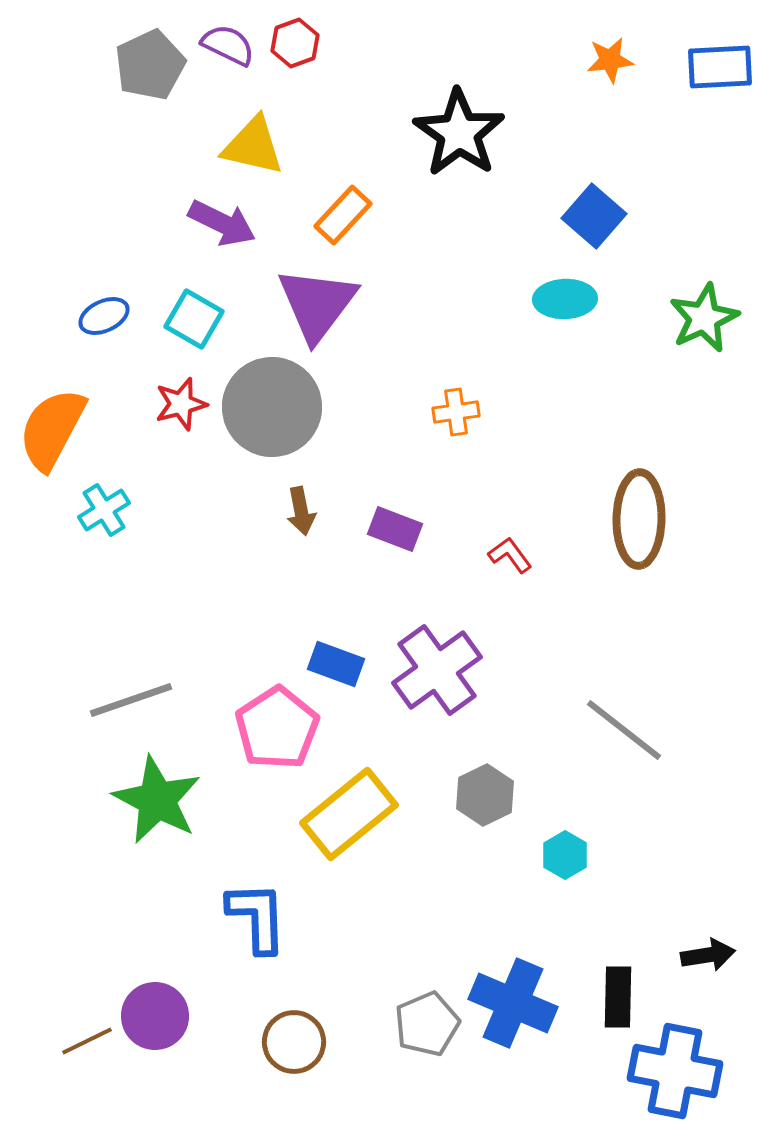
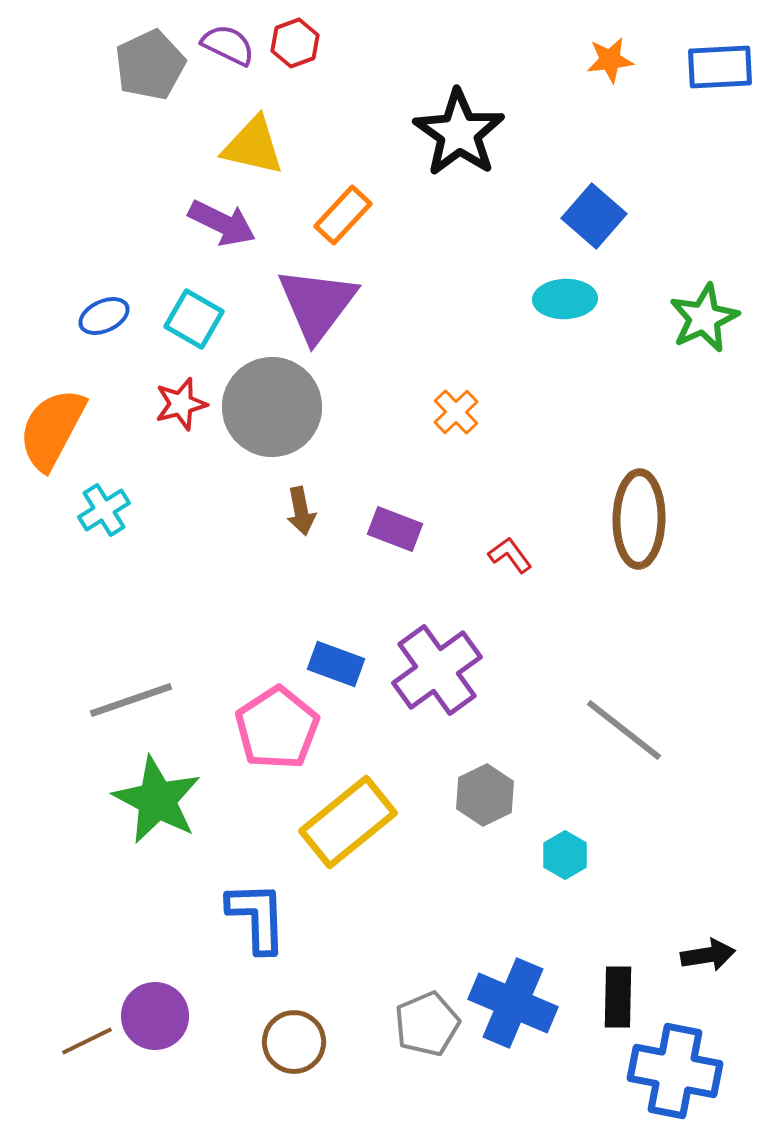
orange cross at (456, 412): rotated 36 degrees counterclockwise
yellow rectangle at (349, 814): moved 1 px left, 8 px down
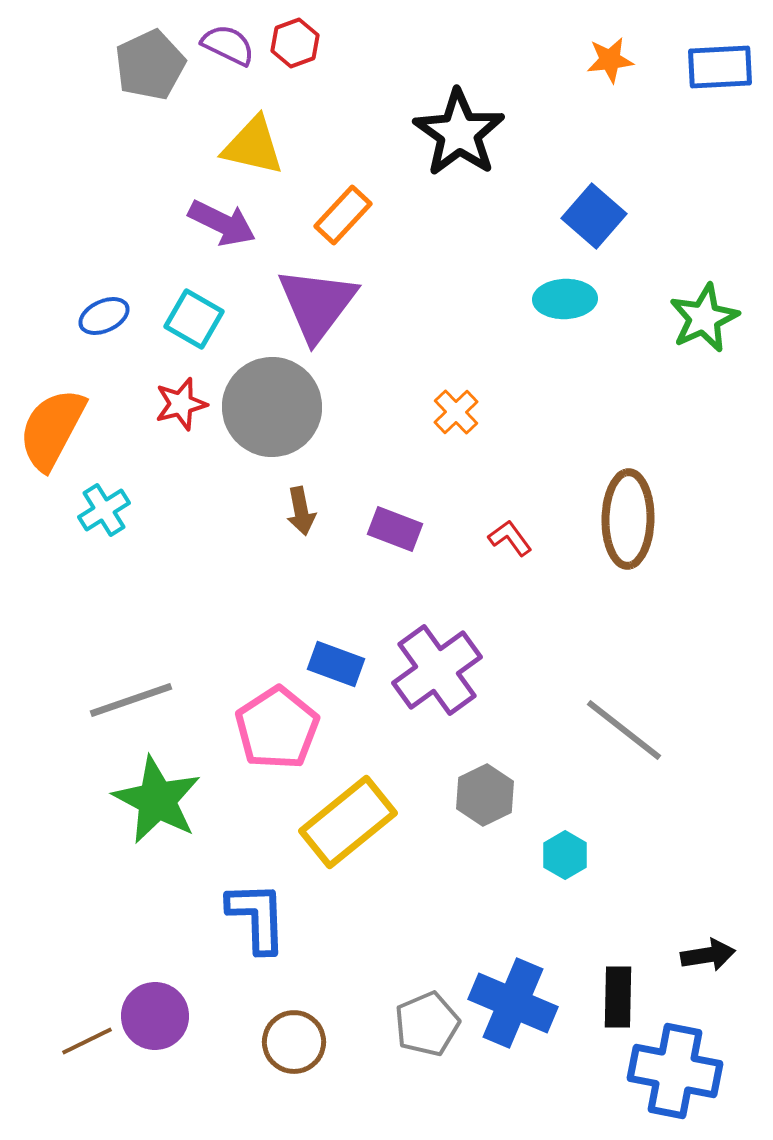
brown ellipse at (639, 519): moved 11 px left
red L-shape at (510, 555): moved 17 px up
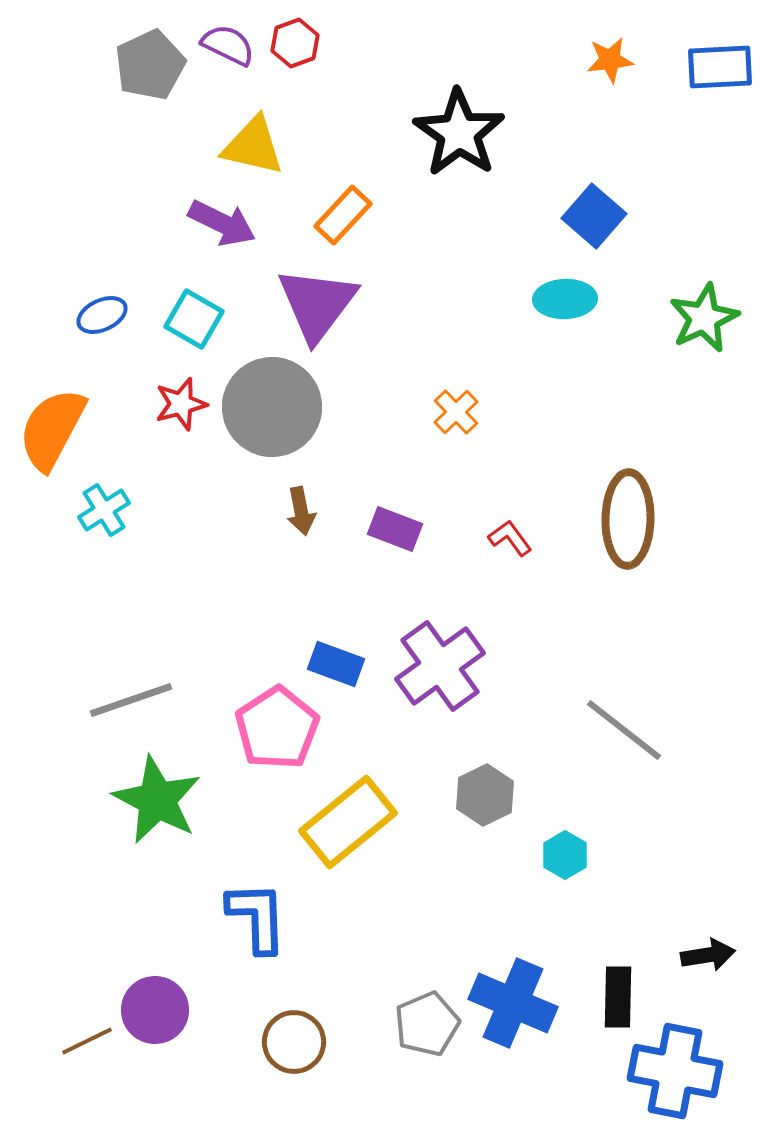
blue ellipse at (104, 316): moved 2 px left, 1 px up
purple cross at (437, 670): moved 3 px right, 4 px up
purple circle at (155, 1016): moved 6 px up
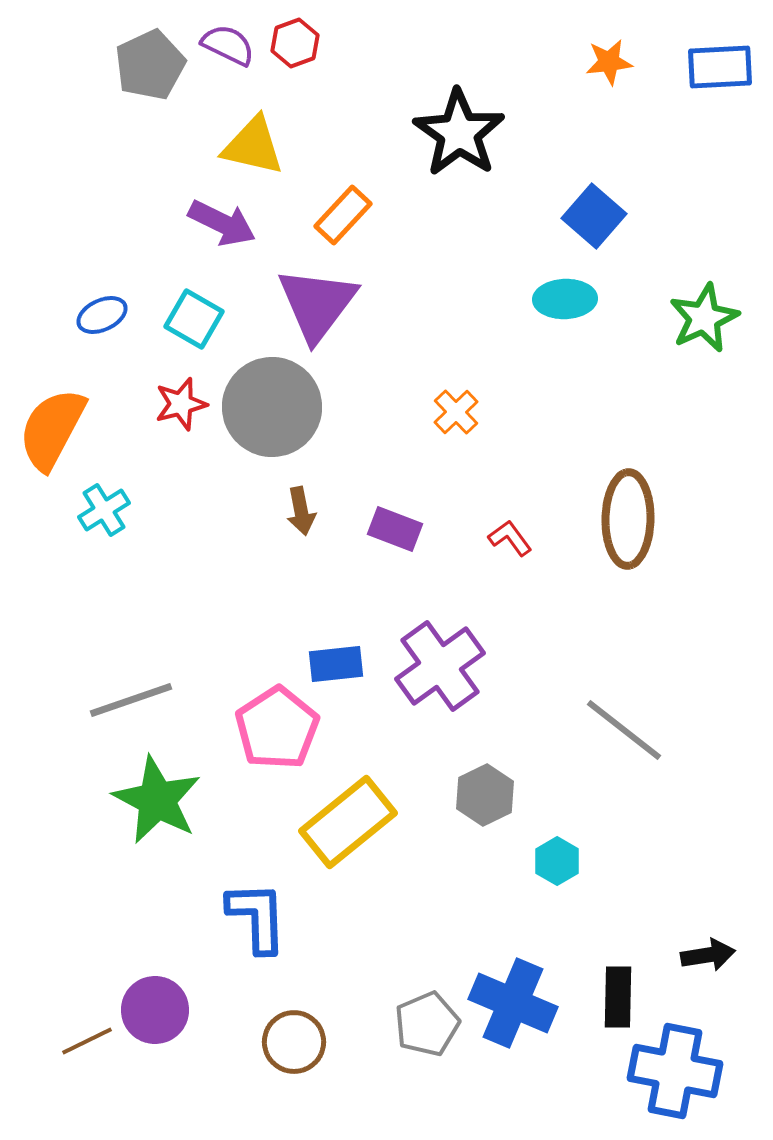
orange star at (610, 60): moved 1 px left, 2 px down
blue rectangle at (336, 664): rotated 26 degrees counterclockwise
cyan hexagon at (565, 855): moved 8 px left, 6 px down
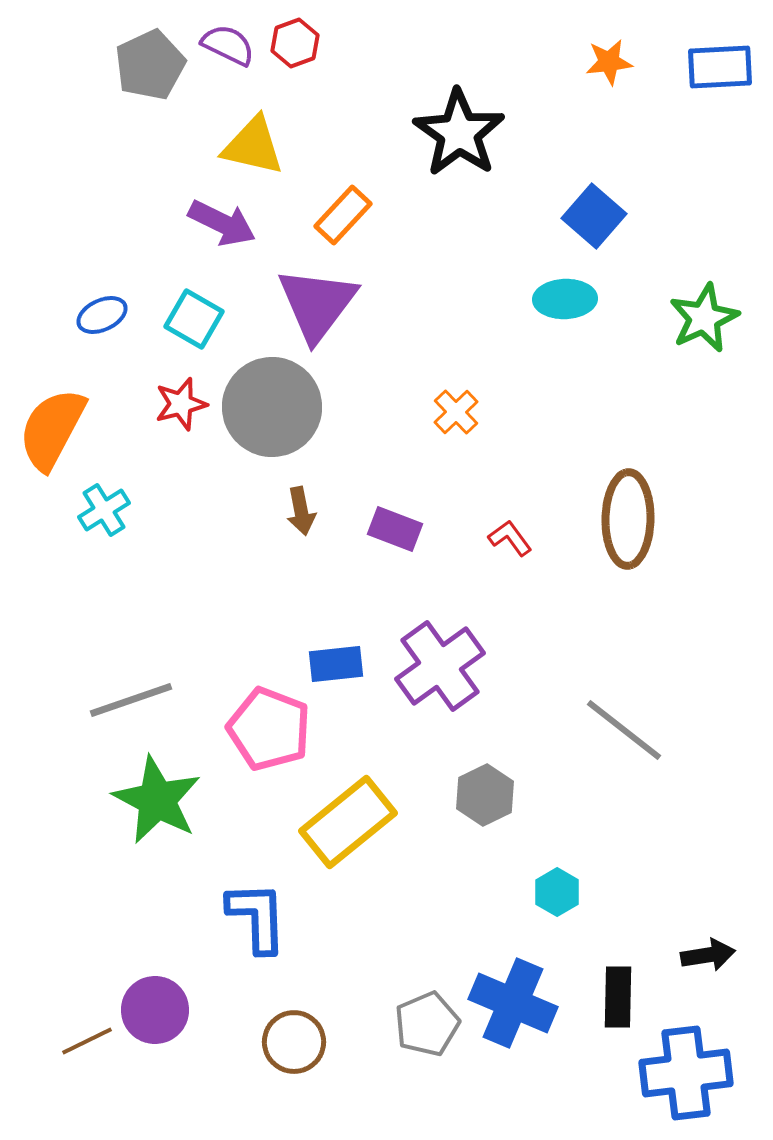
pink pentagon at (277, 728): moved 8 px left, 1 px down; rotated 18 degrees counterclockwise
cyan hexagon at (557, 861): moved 31 px down
blue cross at (675, 1071): moved 11 px right, 2 px down; rotated 18 degrees counterclockwise
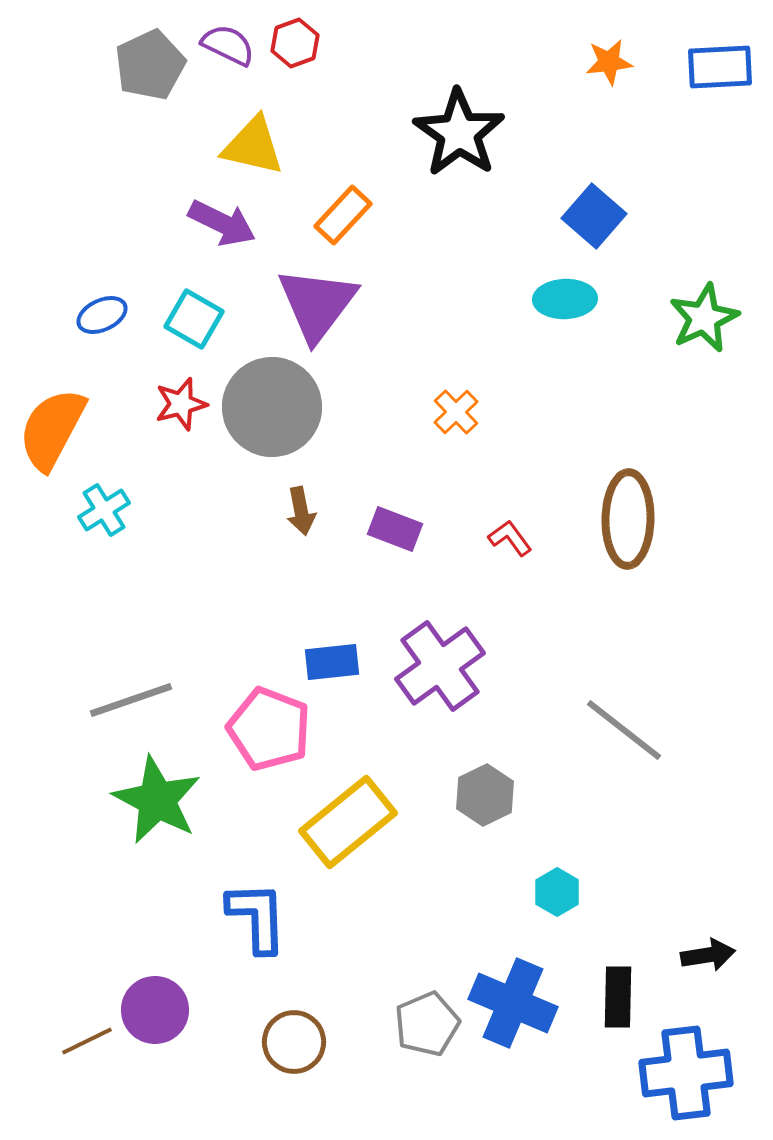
blue rectangle at (336, 664): moved 4 px left, 2 px up
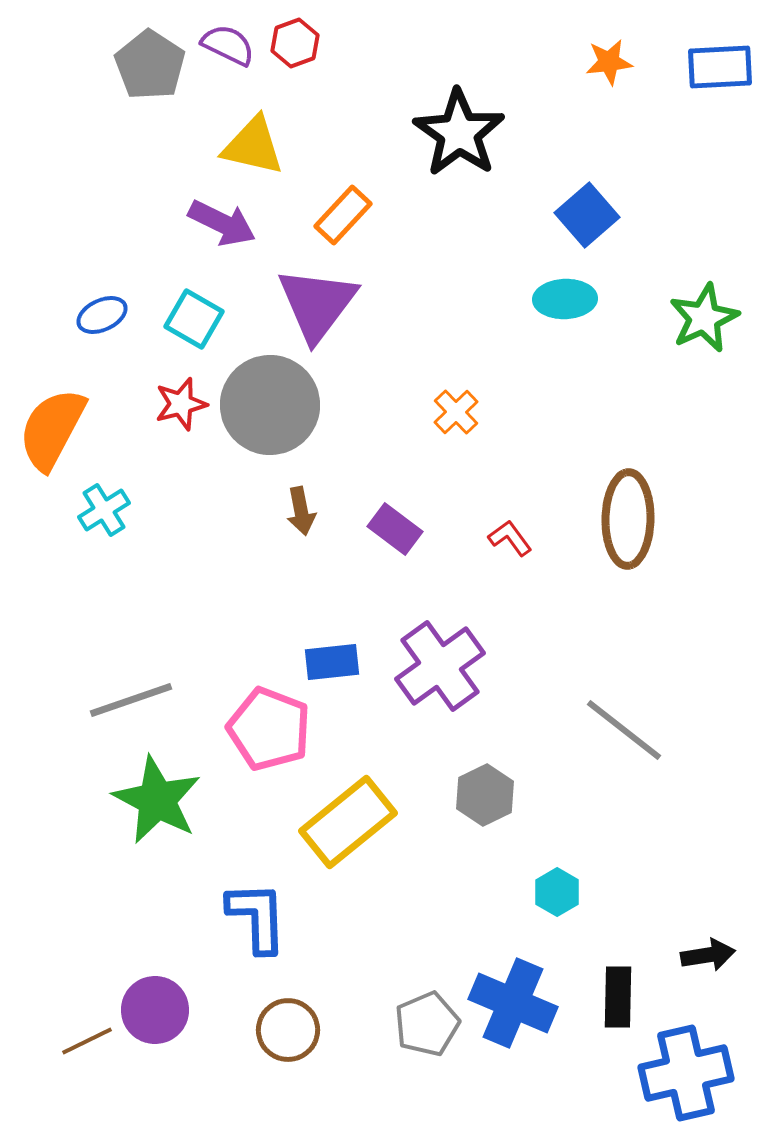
gray pentagon at (150, 65): rotated 14 degrees counterclockwise
blue square at (594, 216): moved 7 px left, 1 px up; rotated 8 degrees clockwise
gray circle at (272, 407): moved 2 px left, 2 px up
purple rectangle at (395, 529): rotated 16 degrees clockwise
brown circle at (294, 1042): moved 6 px left, 12 px up
blue cross at (686, 1073): rotated 6 degrees counterclockwise
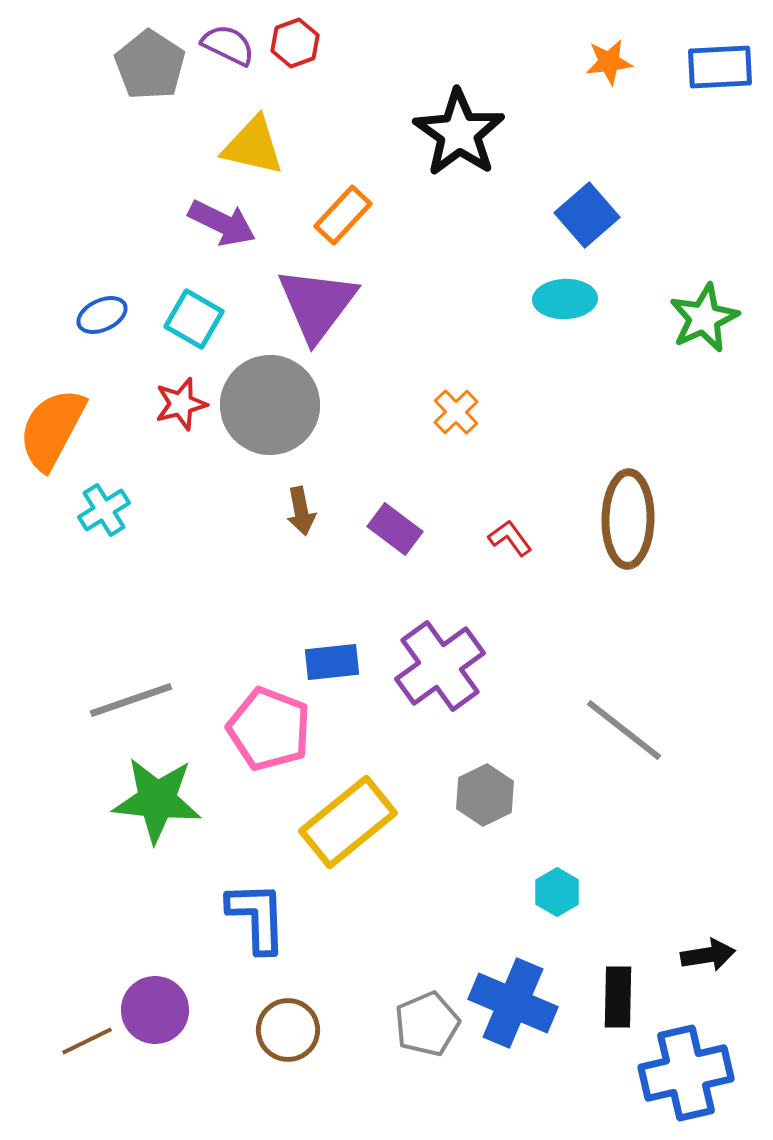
green star at (157, 800): rotated 22 degrees counterclockwise
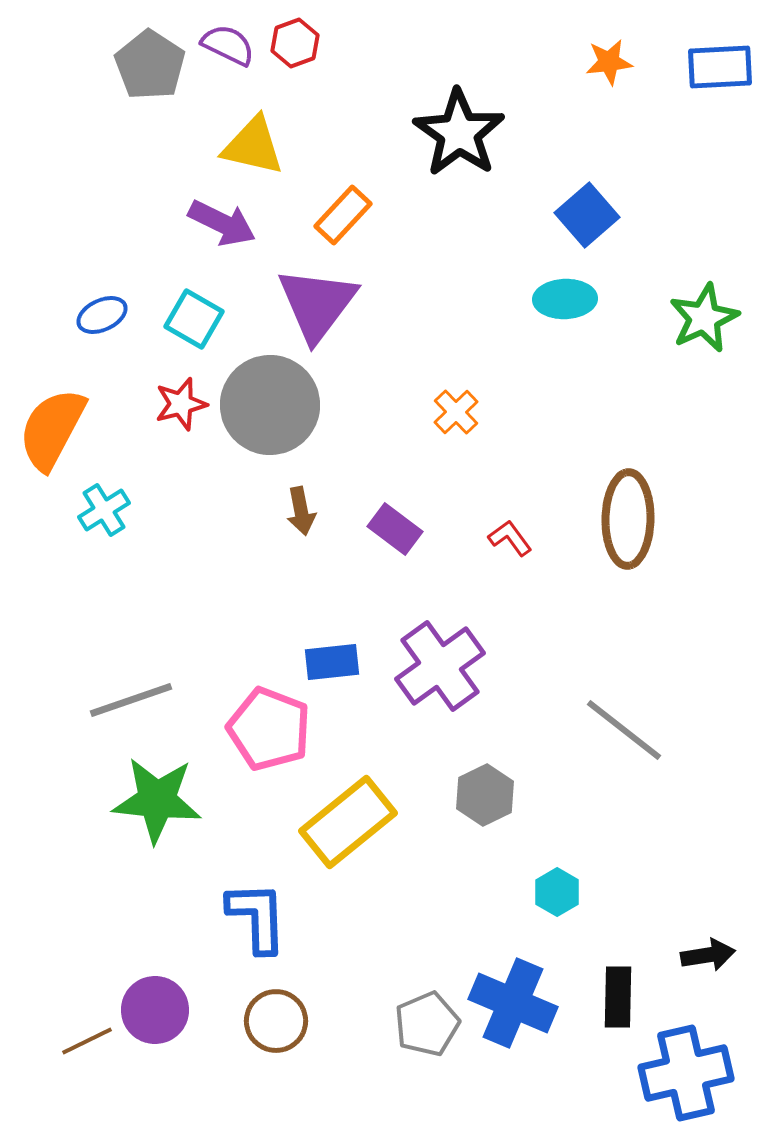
brown circle at (288, 1030): moved 12 px left, 9 px up
